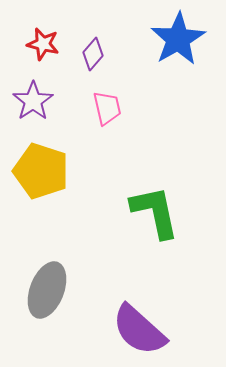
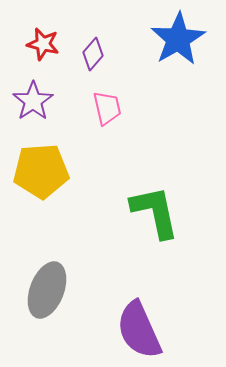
yellow pentagon: rotated 22 degrees counterclockwise
purple semicircle: rotated 24 degrees clockwise
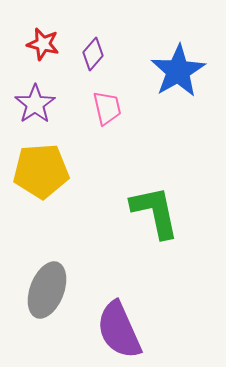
blue star: moved 32 px down
purple star: moved 2 px right, 3 px down
purple semicircle: moved 20 px left
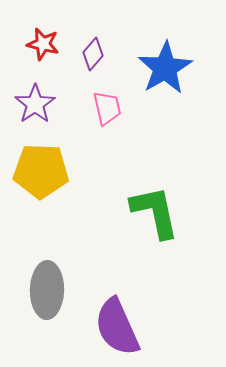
blue star: moved 13 px left, 3 px up
yellow pentagon: rotated 6 degrees clockwise
gray ellipse: rotated 20 degrees counterclockwise
purple semicircle: moved 2 px left, 3 px up
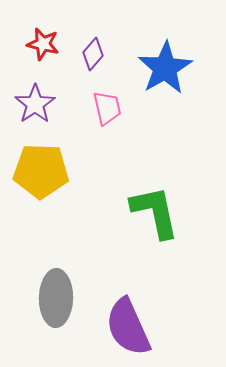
gray ellipse: moved 9 px right, 8 px down
purple semicircle: moved 11 px right
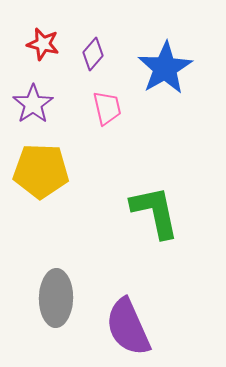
purple star: moved 2 px left
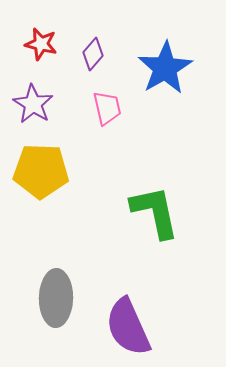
red star: moved 2 px left
purple star: rotated 6 degrees counterclockwise
